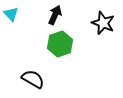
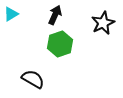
cyan triangle: rotated 42 degrees clockwise
black star: rotated 25 degrees clockwise
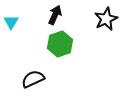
cyan triangle: moved 8 px down; rotated 28 degrees counterclockwise
black star: moved 3 px right, 4 px up
black semicircle: rotated 55 degrees counterclockwise
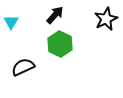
black arrow: rotated 18 degrees clockwise
green hexagon: rotated 15 degrees counterclockwise
black semicircle: moved 10 px left, 12 px up
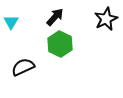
black arrow: moved 2 px down
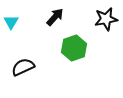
black star: rotated 15 degrees clockwise
green hexagon: moved 14 px right, 4 px down; rotated 15 degrees clockwise
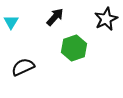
black star: rotated 15 degrees counterclockwise
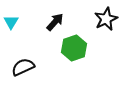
black arrow: moved 5 px down
